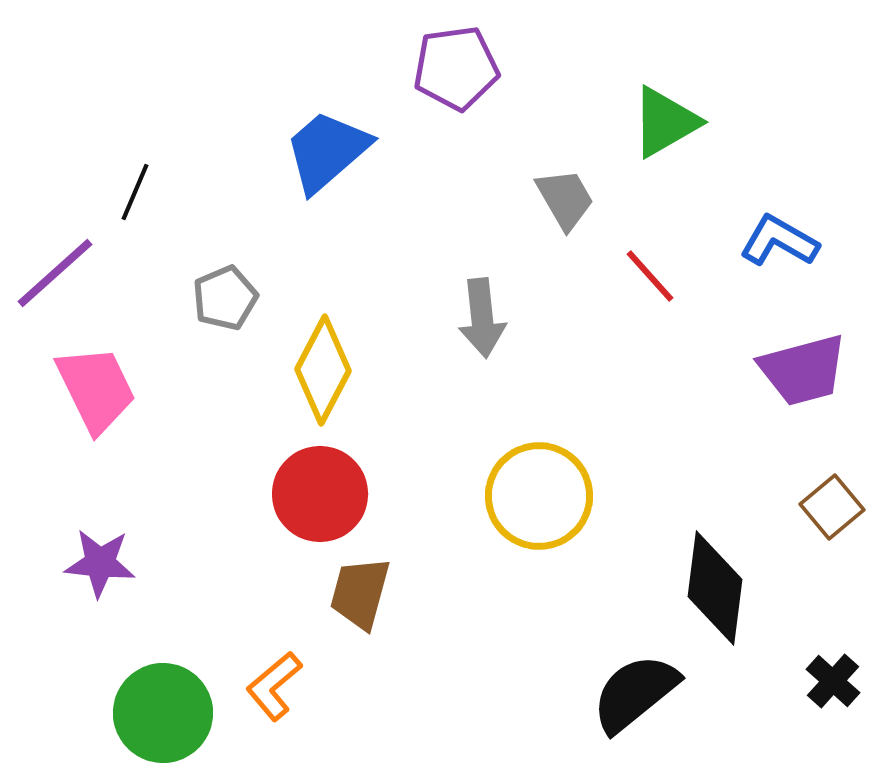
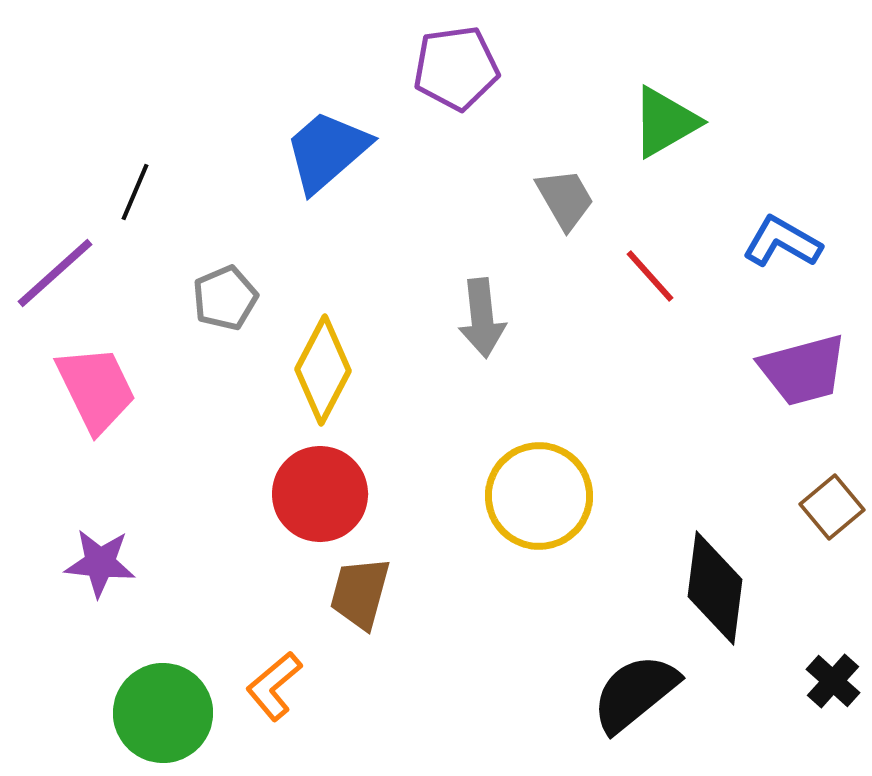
blue L-shape: moved 3 px right, 1 px down
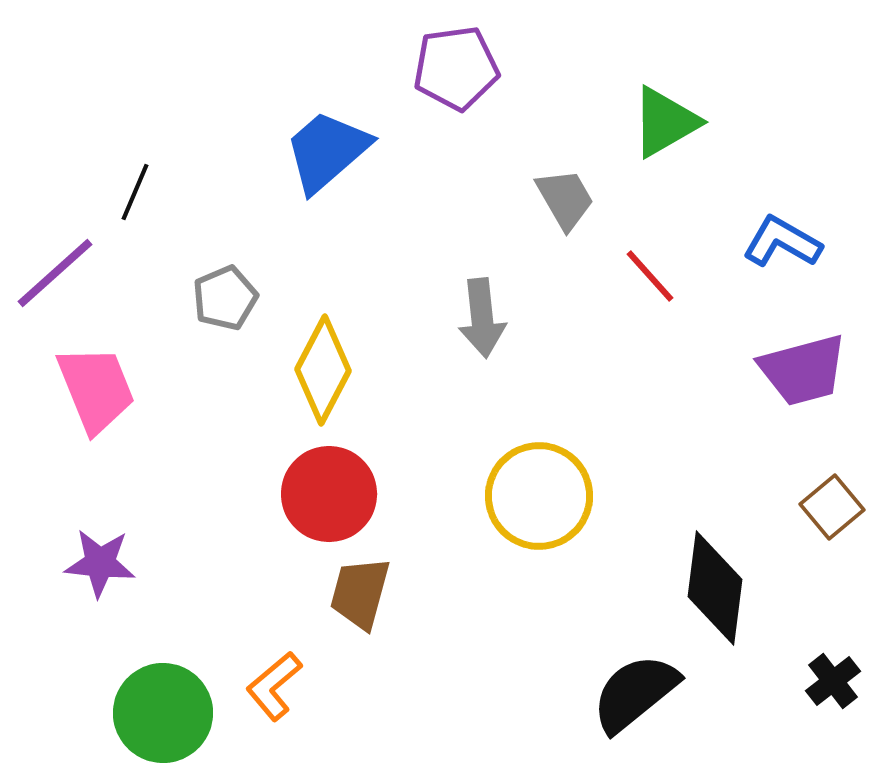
pink trapezoid: rotated 4 degrees clockwise
red circle: moved 9 px right
black cross: rotated 10 degrees clockwise
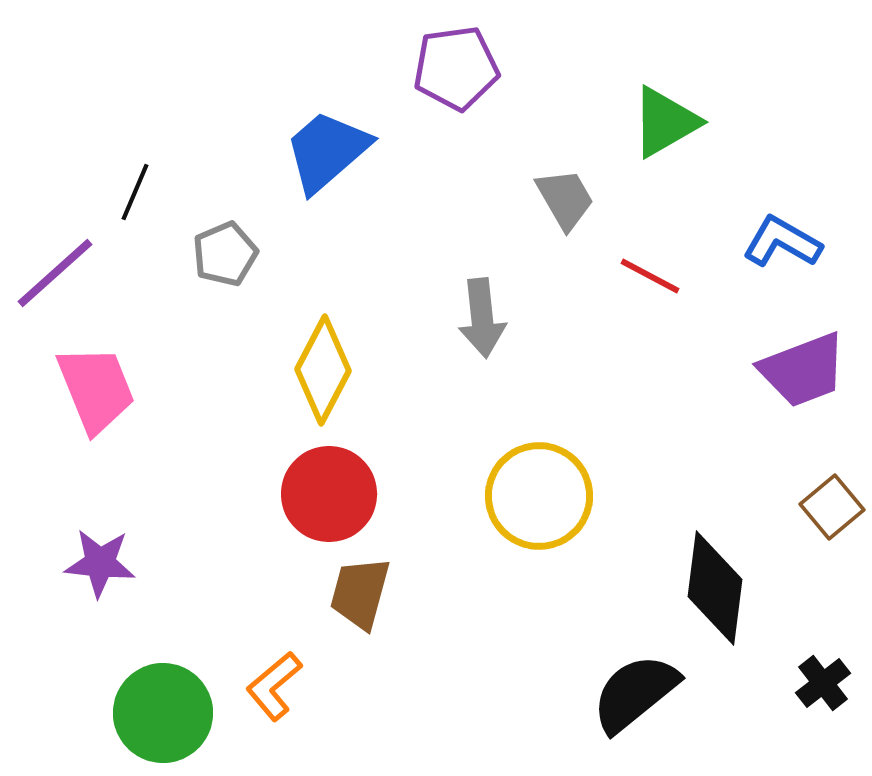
red line: rotated 20 degrees counterclockwise
gray pentagon: moved 44 px up
purple trapezoid: rotated 6 degrees counterclockwise
black cross: moved 10 px left, 2 px down
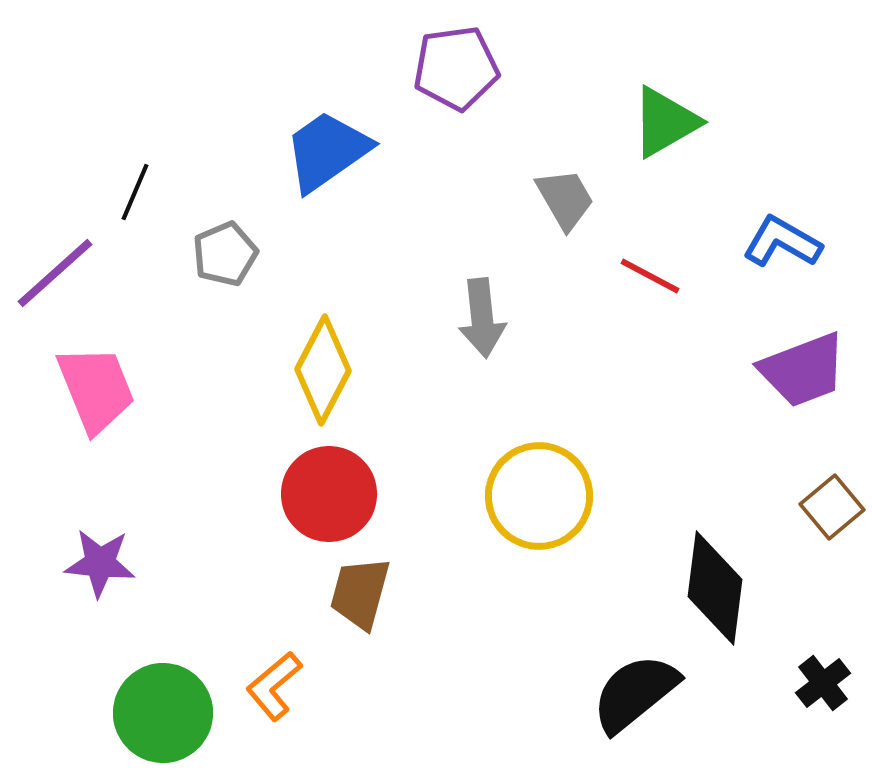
blue trapezoid: rotated 6 degrees clockwise
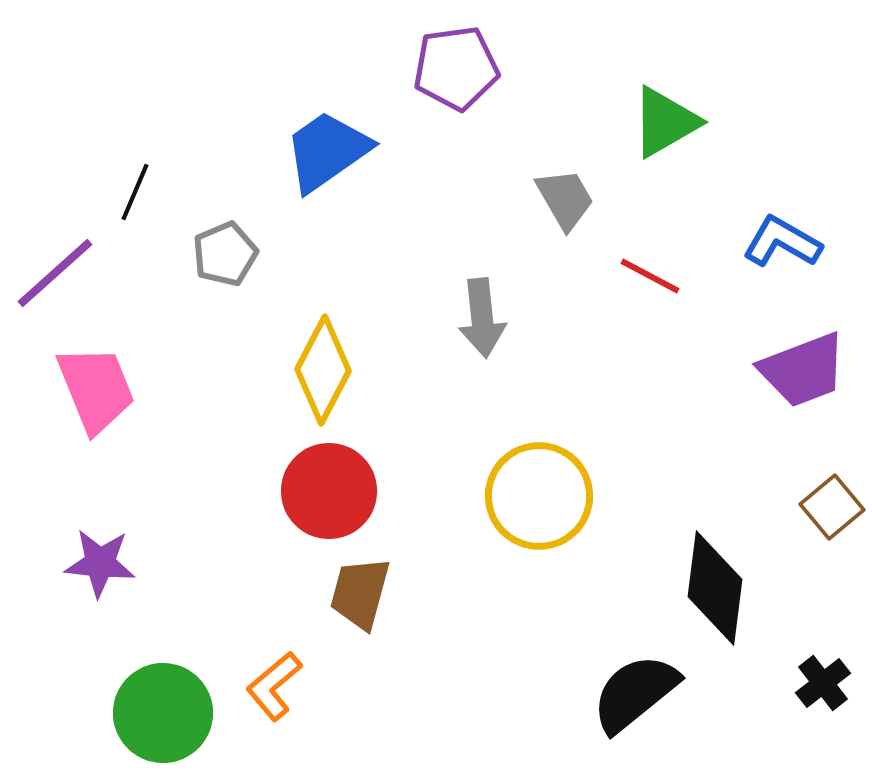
red circle: moved 3 px up
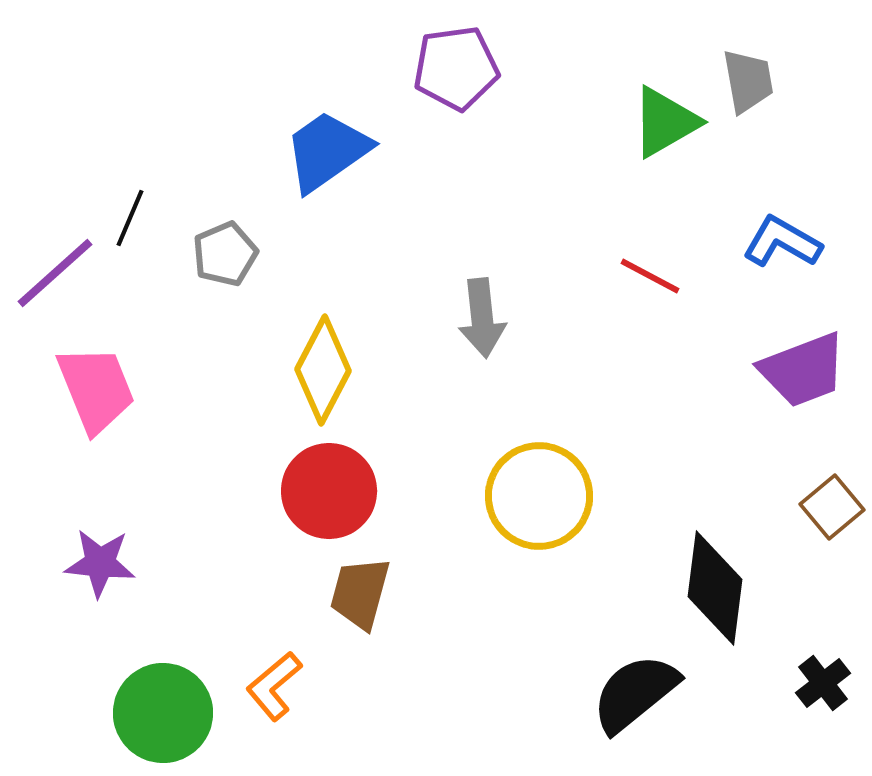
black line: moved 5 px left, 26 px down
gray trapezoid: moved 183 px right, 118 px up; rotated 20 degrees clockwise
